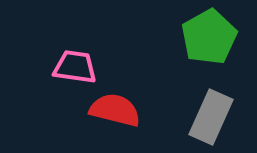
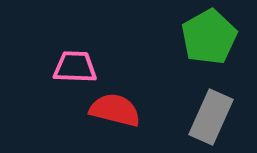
pink trapezoid: rotated 6 degrees counterclockwise
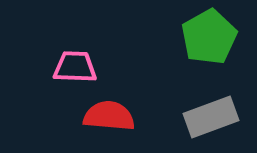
red semicircle: moved 6 px left, 6 px down; rotated 9 degrees counterclockwise
gray rectangle: rotated 46 degrees clockwise
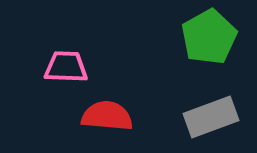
pink trapezoid: moved 9 px left
red semicircle: moved 2 px left
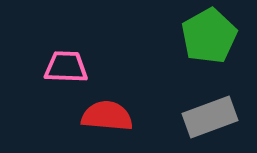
green pentagon: moved 1 px up
gray rectangle: moved 1 px left
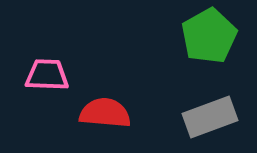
pink trapezoid: moved 19 px left, 8 px down
red semicircle: moved 2 px left, 3 px up
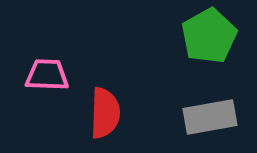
red semicircle: rotated 87 degrees clockwise
gray rectangle: rotated 10 degrees clockwise
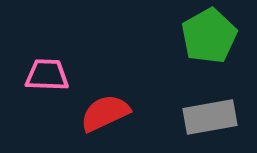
red semicircle: rotated 117 degrees counterclockwise
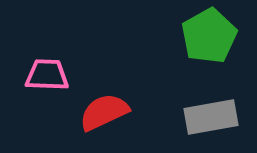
red semicircle: moved 1 px left, 1 px up
gray rectangle: moved 1 px right
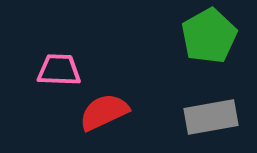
pink trapezoid: moved 12 px right, 5 px up
